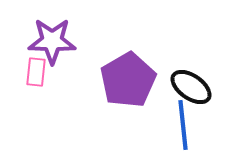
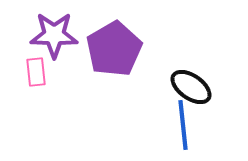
purple star: moved 2 px right, 6 px up
pink rectangle: rotated 12 degrees counterclockwise
purple pentagon: moved 14 px left, 31 px up
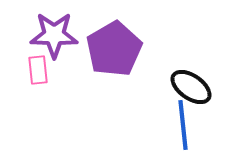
pink rectangle: moved 2 px right, 2 px up
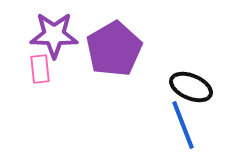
pink rectangle: moved 2 px right, 1 px up
black ellipse: rotated 12 degrees counterclockwise
blue line: rotated 15 degrees counterclockwise
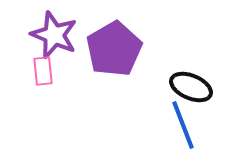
purple star: rotated 21 degrees clockwise
pink rectangle: moved 3 px right, 2 px down
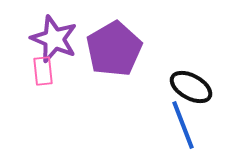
purple star: moved 4 px down
black ellipse: rotated 6 degrees clockwise
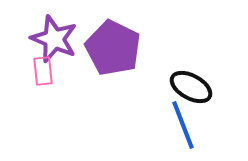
purple pentagon: moved 1 px left, 1 px up; rotated 16 degrees counterclockwise
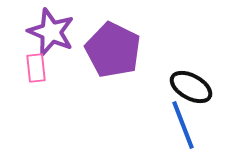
purple star: moved 3 px left, 7 px up
purple pentagon: moved 2 px down
pink rectangle: moved 7 px left, 3 px up
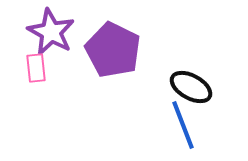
purple star: rotated 6 degrees clockwise
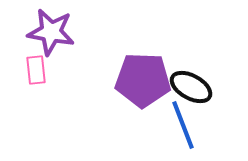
purple star: rotated 18 degrees counterclockwise
purple pentagon: moved 30 px right, 30 px down; rotated 24 degrees counterclockwise
pink rectangle: moved 2 px down
